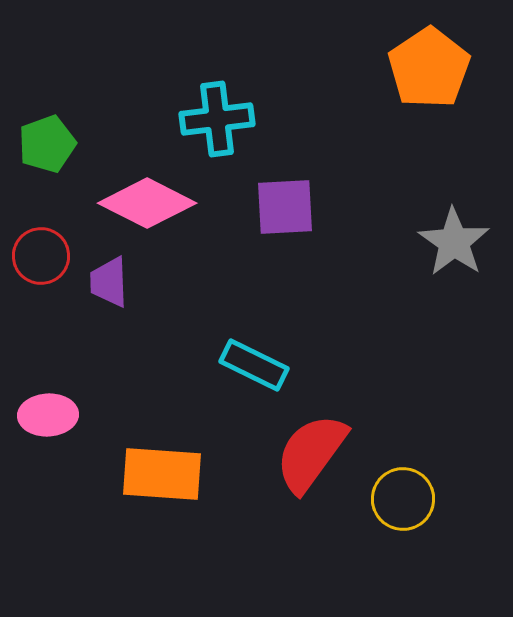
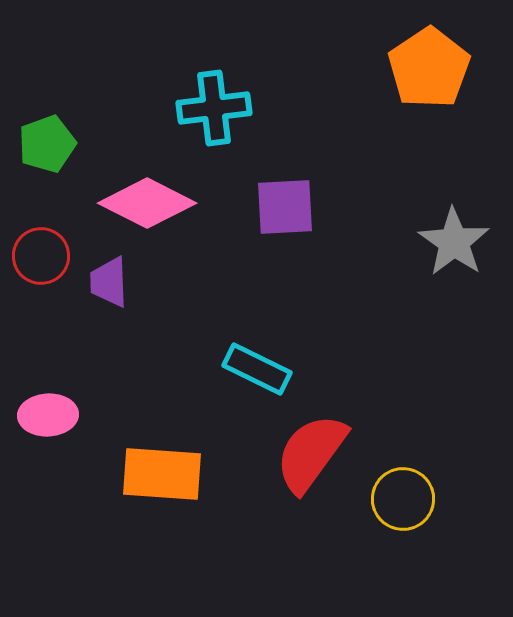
cyan cross: moved 3 px left, 11 px up
cyan rectangle: moved 3 px right, 4 px down
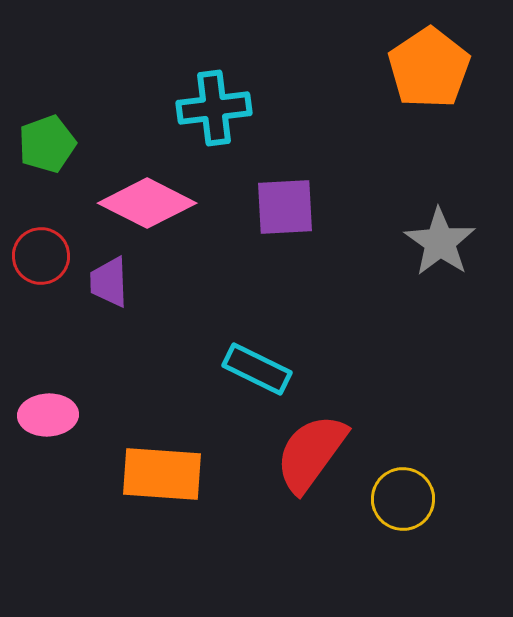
gray star: moved 14 px left
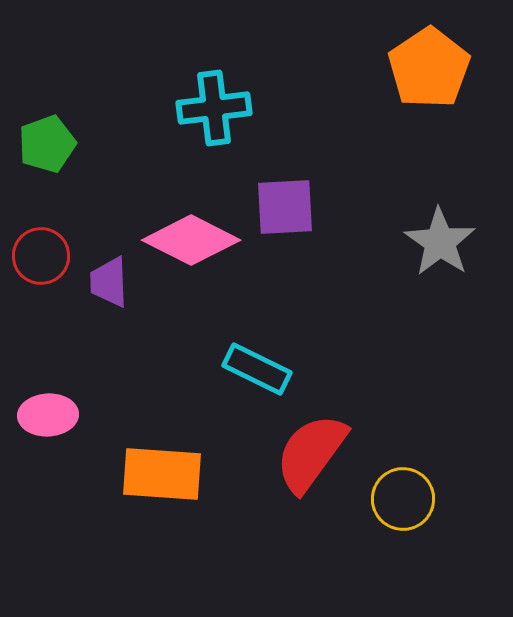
pink diamond: moved 44 px right, 37 px down
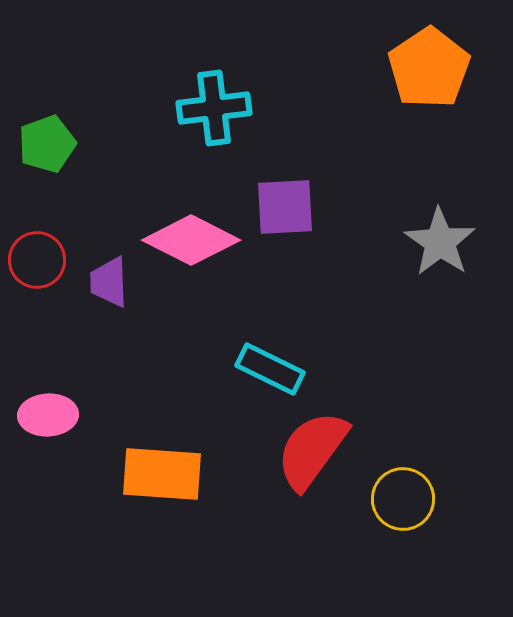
red circle: moved 4 px left, 4 px down
cyan rectangle: moved 13 px right
red semicircle: moved 1 px right, 3 px up
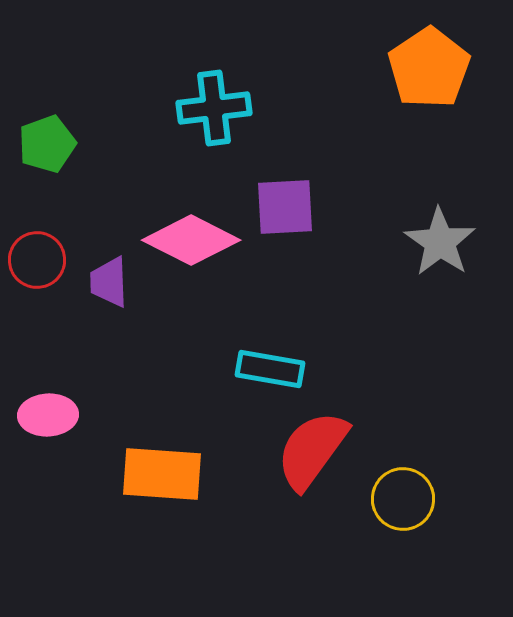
cyan rectangle: rotated 16 degrees counterclockwise
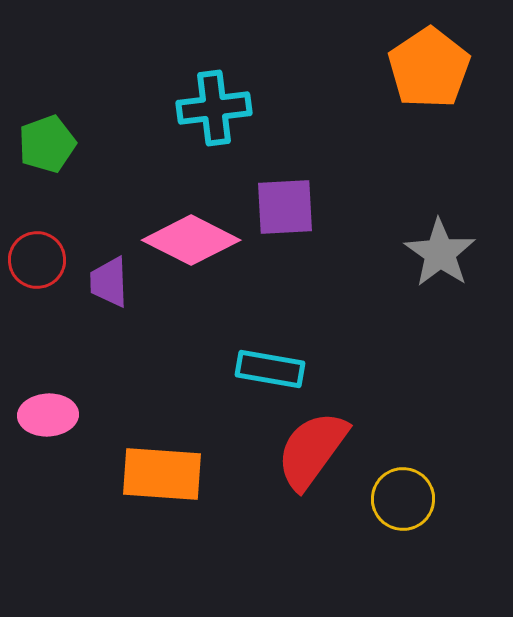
gray star: moved 11 px down
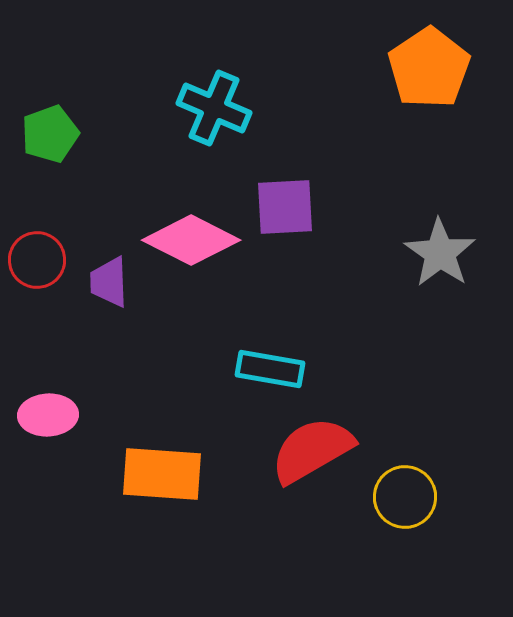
cyan cross: rotated 30 degrees clockwise
green pentagon: moved 3 px right, 10 px up
red semicircle: rotated 24 degrees clockwise
yellow circle: moved 2 px right, 2 px up
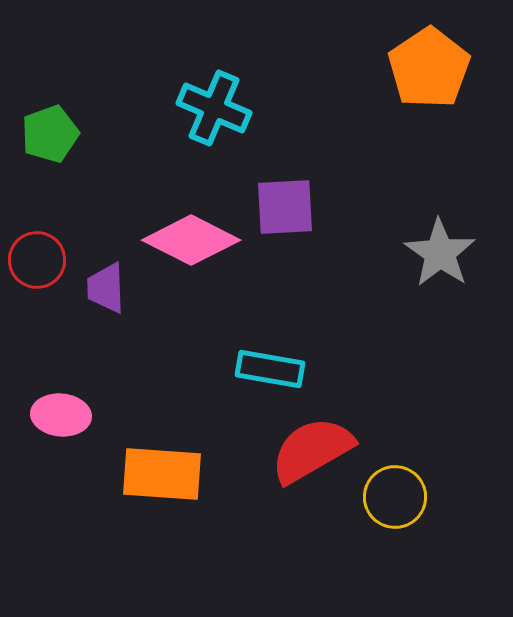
purple trapezoid: moved 3 px left, 6 px down
pink ellipse: moved 13 px right; rotated 8 degrees clockwise
yellow circle: moved 10 px left
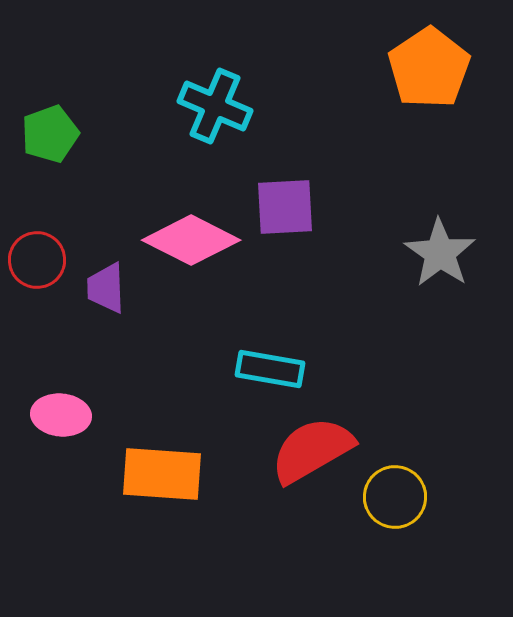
cyan cross: moved 1 px right, 2 px up
